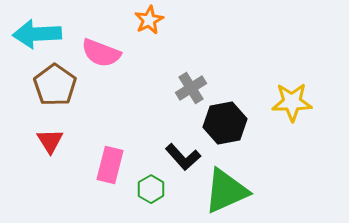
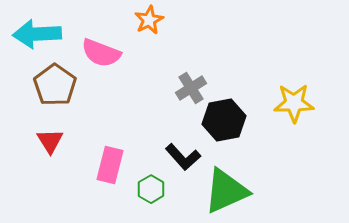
yellow star: moved 2 px right, 1 px down
black hexagon: moved 1 px left, 3 px up
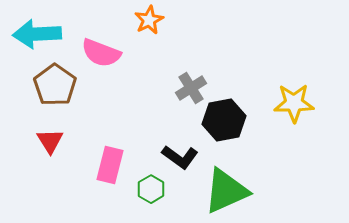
black L-shape: moved 3 px left; rotated 12 degrees counterclockwise
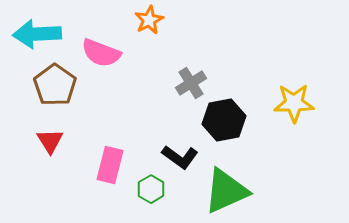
gray cross: moved 5 px up
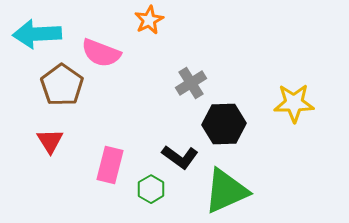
brown pentagon: moved 7 px right
black hexagon: moved 4 px down; rotated 9 degrees clockwise
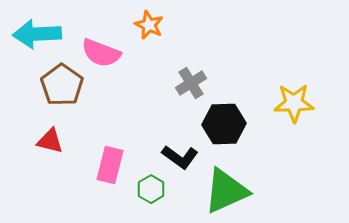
orange star: moved 5 px down; rotated 20 degrees counterclockwise
red triangle: rotated 44 degrees counterclockwise
